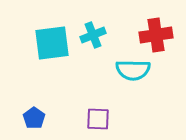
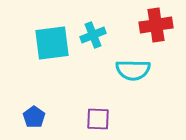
red cross: moved 10 px up
blue pentagon: moved 1 px up
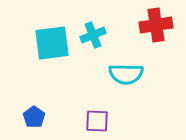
cyan semicircle: moved 7 px left, 4 px down
purple square: moved 1 px left, 2 px down
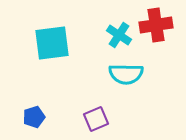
cyan cross: moved 26 px right; rotated 35 degrees counterclockwise
blue pentagon: rotated 20 degrees clockwise
purple square: moved 1 px left, 2 px up; rotated 25 degrees counterclockwise
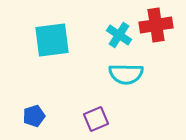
cyan square: moved 3 px up
blue pentagon: moved 1 px up
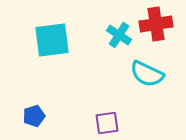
red cross: moved 1 px up
cyan semicircle: moved 21 px right; rotated 24 degrees clockwise
purple square: moved 11 px right, 4 px down; rotated 15 degrees clockwise
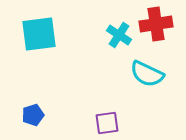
cyan square: moved 13 px left, 6 px up
blue pentagon: moved 1 px left, 1 px up
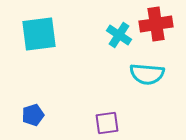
cyan semicircle: rotated 20 degrees counterclockwise
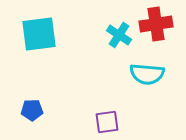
blue pentagon: moved 1 px left, 5 px up; rotated 15 degrees clockwise
purple square: moved 1 px up
